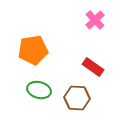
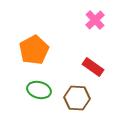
orange pentagon: moved 1 px right; rotated 20 degrees counterclockwise
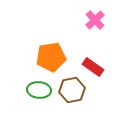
orange pentagon: moved 17 px right, 7 px down; rotated 20 degrees clockwise
green ellipse: rotated 10 degrees counterclockwise
brown hexagon: moved 5 px left, 8 px up; rotated 15 degrees counterclockwise
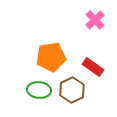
brown hexagon: rotated 15 degrees counterclockwise
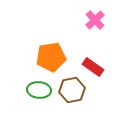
brown hexagon: rotated 15 degrees clockwise
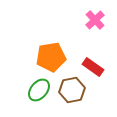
green ellipse: rotated 55 degrees counterclockwise
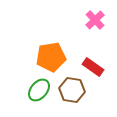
brown hexagon: rotated 20 degrees clockwise
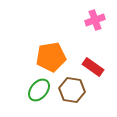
pink cross: rotated 24 degrees clockwise
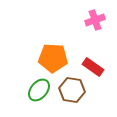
orange pentagon: moved 2 px right, 1 px down; rotated 12 degrees clockwise
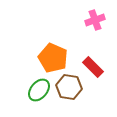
orange pentagon: rotated 20 degrees clockwise
red rectangle: rotated 10 degrees clockwise
brown hexagon: moved 3 px left, 3 px up
